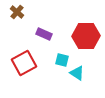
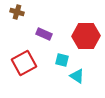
brown cross: rotated 24 degrees counterclockwise
cyan triangle: moved 3 px down
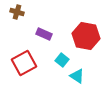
red hexagon: rotated 12 degrees clockwise
cyan square: rotated 24 degrees clockwise
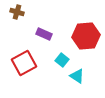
red hexagon: rotated 16 degrees counterclockwise
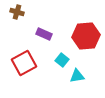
cyan triangle: rotated 42 degrees counterclockwise
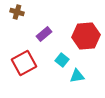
purple rectangle: rotated 63 degrees counterclockwise
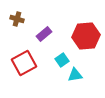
brown cross: moved 7 px down
cyan square: rotated 16 degrees clockwise
cyan triangle: moved 2 px left, 1 px up
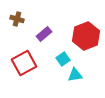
red hexagon: rotated 16 degrees counterclockwise
cyan square: moved 1 px right, 1 px up
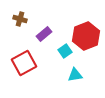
brown cross: moved 3 px right
cyan square: moved 2 px right, 8 px up
